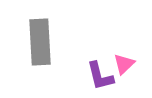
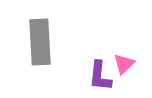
purple L-shape: rotated 20 degrees clockwise
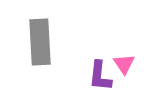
pink triangle: rotated 20 degrees counterclockwise
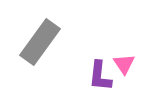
gray rectangle: rotated 39 degrees clockwise
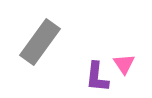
purple L-shape: moved 3 px left, 1 px down
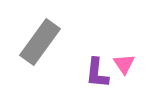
purple L-shape: moved 4 px up
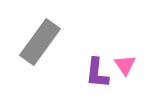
pink triangle: moved 1 px right, 1 px down
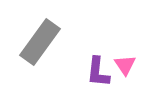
purple L-shape: moved 1 px right, 1 px up
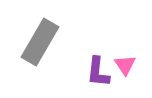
gray rectangle: rotated 6 degrees counterclockwise
